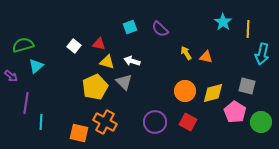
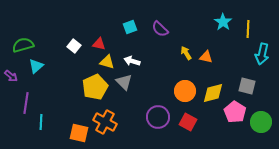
purple circle: moved 3 px right, 5 px up
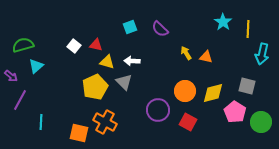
red triangle: moved 3 px left, 1 px down
white arrow: rotated 14 degrees counterclockwise
purple line: moved 6 px left, 3 px up; rotated 20 degrees clockwise
purple circle: moved 7 px up
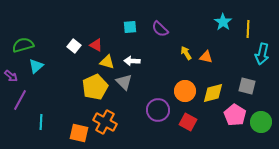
cyan square: rotated 16 degrees clockwise
red triangle: rotated 16 degrees clockwise
pink pentagon: moved 3 px down
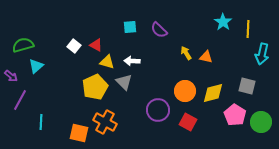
purple semicircle: moved 1 px left, 1 px down
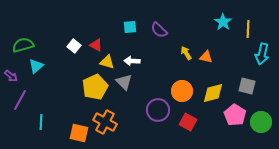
orange circle: moved 3 px left
